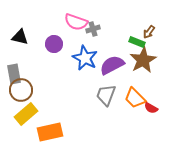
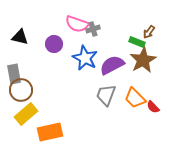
pink semicircle: moved 1 px right, 2 px down
red semicircle: moved 2 px right, 1 px up; rotated 16 degrees clockwise
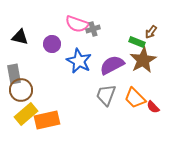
brown arrow: moved 2 px right
purple circle: moved 2 px left
blue star: moved 6 px left, 3 px down
orange rectangle: moved 3 px left, 12 px up
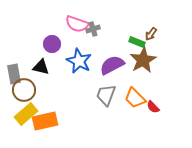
brown arrow: moved 2 px down
black triangle: moved 21 px right, 30 px down
brown circle: moved 3 px right
orange rectangle: moved 2 px left, 1 px down
